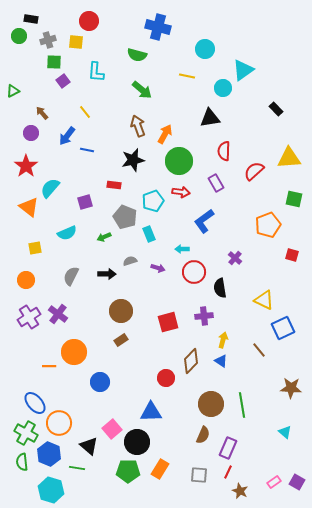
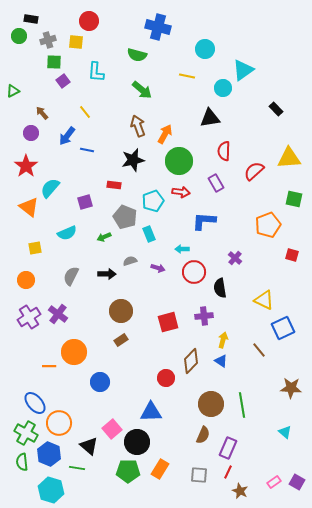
blue L-shape at (204, 221): rotated 40 degrees clockwise
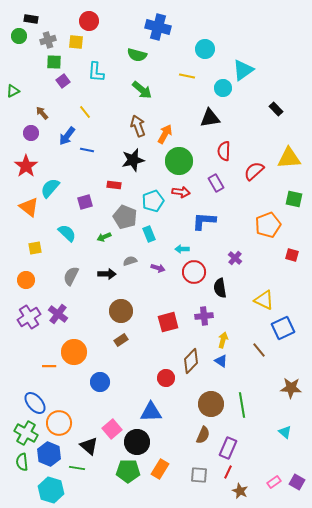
cyan semicircle at (67, 233): rotated 114 degrees counterclockwise
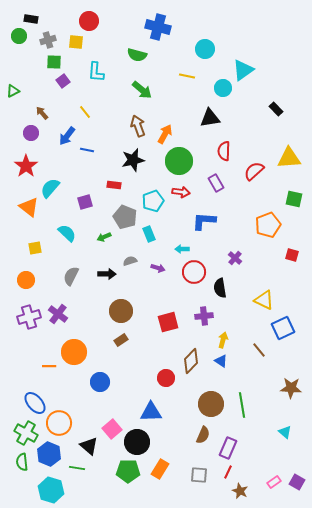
purple cross at (29, 317): rotated 15 degrees clockwise
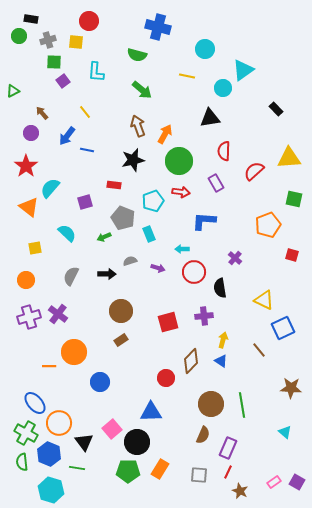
gray pentagon at (125, 217): moved 2 px left, 1 px down
black triangle at (89, 446): moved 5 px left, 4 px up; rotated 12 degrees clockwise
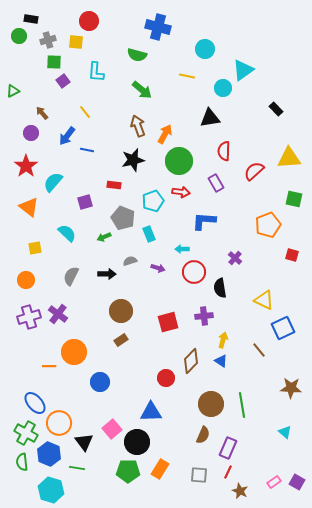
cyan semicircle at (50, 188): moved 3 px right, 6 px up
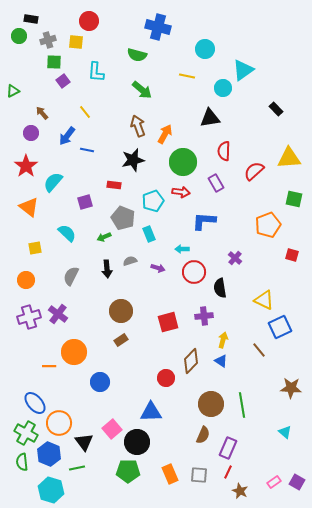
green circle at (179, 161): moved 4 px right, 1 px down
black arrow at (107, 274): moved 5 px up; rotated 84 degrees clockwise
blue square at (283, 328): moved 3 px left, 1 px up
green line at (77, 468): rotated 21 degrees counterclockwise
orange rectangle at (160, 469): moved 10 px right, 5 px down; rotated 54 degrees counterclockwise
